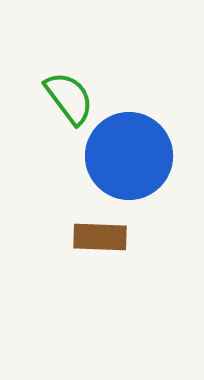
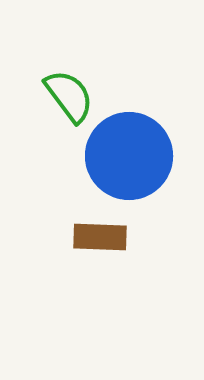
green semicircle: moved 2 px up
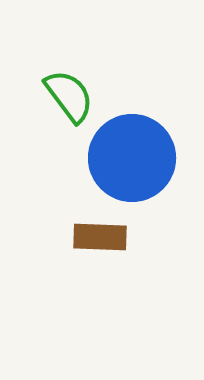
blue circle: moved 3 px right, 2 px down
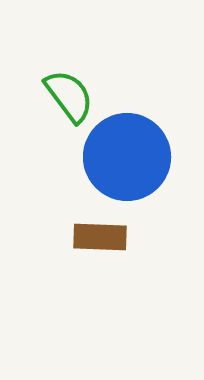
blue circle: moved 5 px left, 1 px up
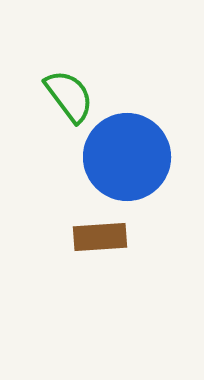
brown rectangle: rotated 6 degrees counterclockwise
